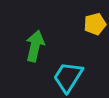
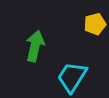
cyan trapezoid: moved 4 px right
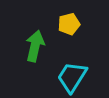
yellow pentagon: moved 26 px left
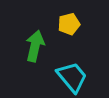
cyan trapezoid: rotated 108 degrees clockwise
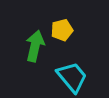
yellow pentagon: moved 7 px left, 6 px down
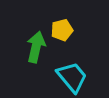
green arrow: moved 1 px right, 1 px down
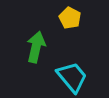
yellow pentagon: moved 8 px right, 12 px up; rotated 30 degrees counterclockwise
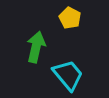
cyan trapezoid: moved 4 px left, 2 px up
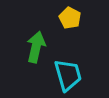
cyan trapezoid: rotated 24 degrees clockwise
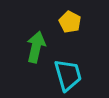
yellow pentagon: moved 4 px down
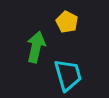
yellow pentagon: moved 3 px left
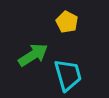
green arrow: moved 3 px left, 8 px down; rotated 44 degrees clockwise
